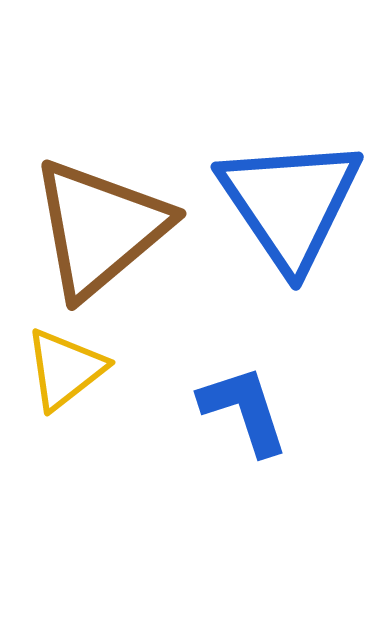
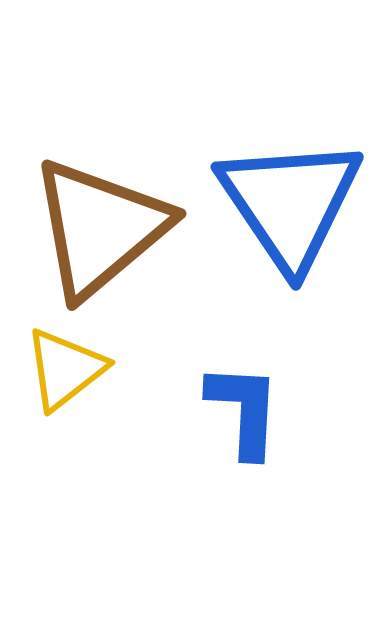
blue L-shape: rotated 21 degrees clockwise
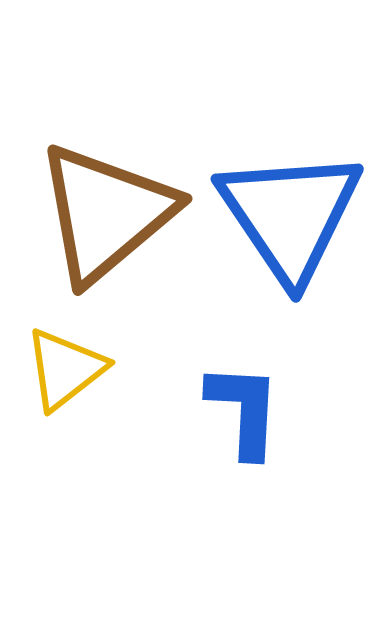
blue triangle: moved 12 px down
brown triangle: moved 6 px right, 15 px up
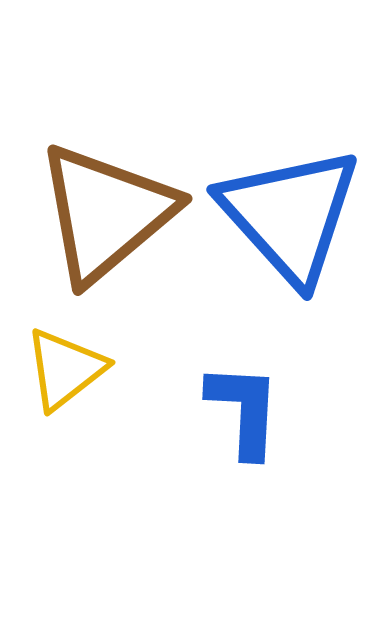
blue triangle: rotated 8 degrees counterclockwise
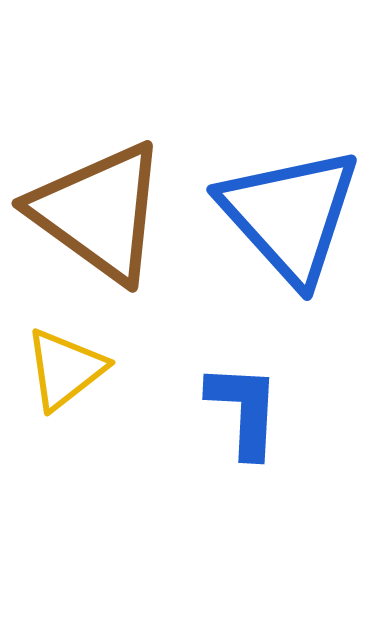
brown triangle: moved 7 px left, 1 px up; rotated 44 degrees counterclockwise
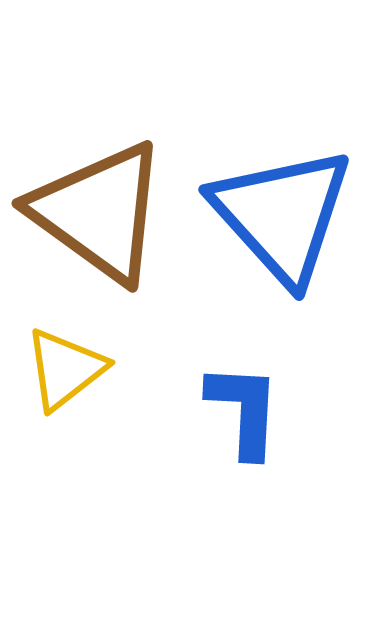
blue triangle: moved 8 px left
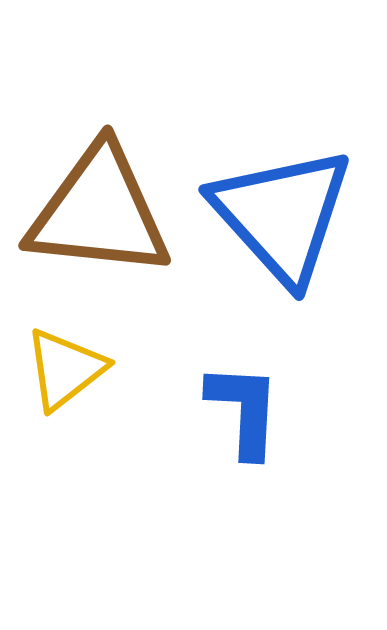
brown triangle: rotated 30 degrees counterclockwise
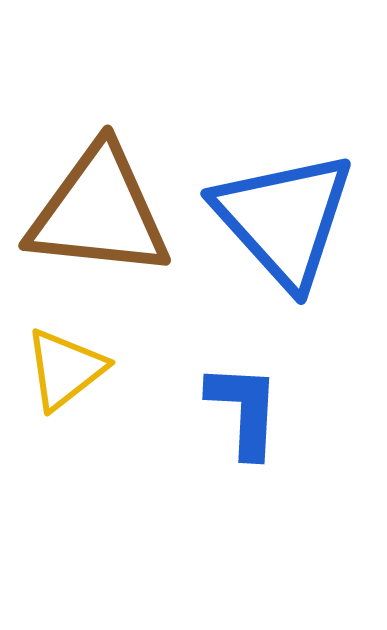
blue triangle: moved 2 px right, 4 px down
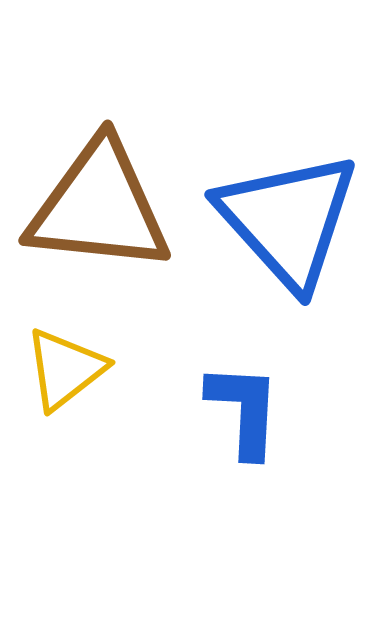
brown triangle: moved 5 px up
blue triangle: moved 4 px right, 1 px down
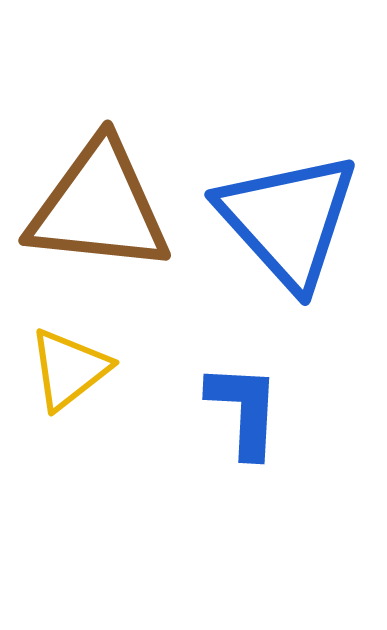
yellow triangle: moved 4 px right
